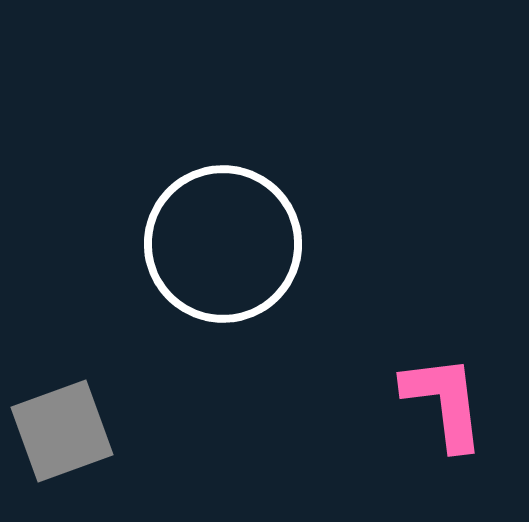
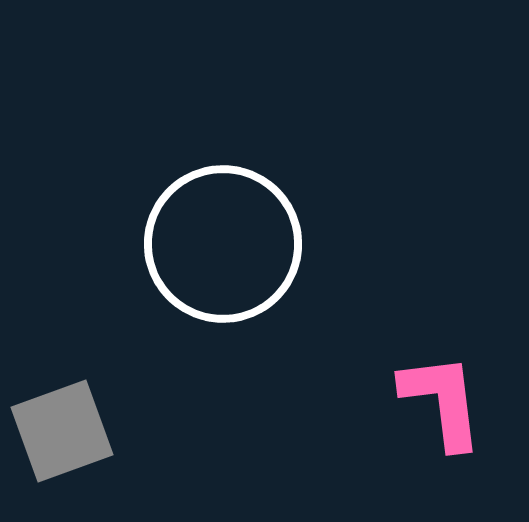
pink L-shape: moved 2 px left, 1 px up
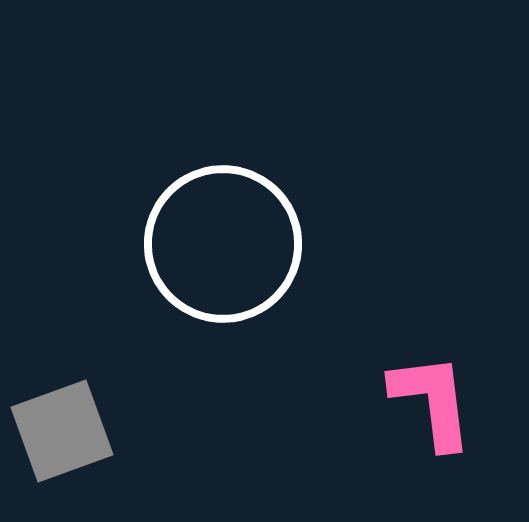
pink L-shape: moved 10 px left
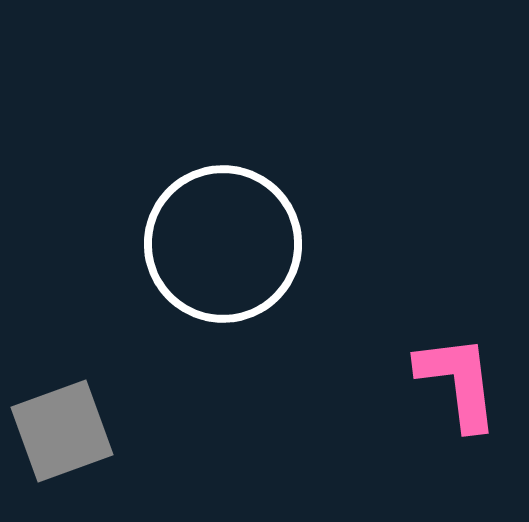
pink L-shape: moved 26 px right, 19 px up
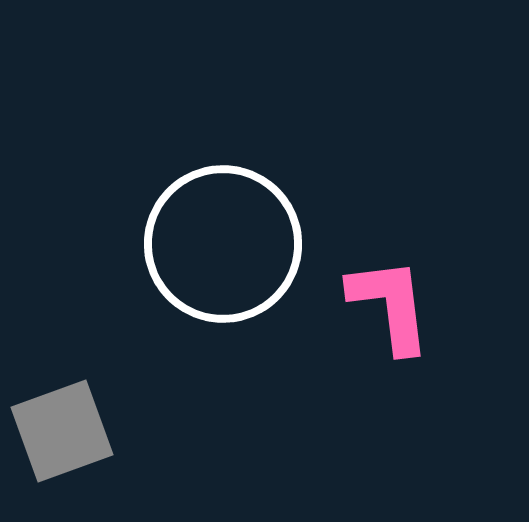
pink L-shape: moved 68 px left, 77 px up
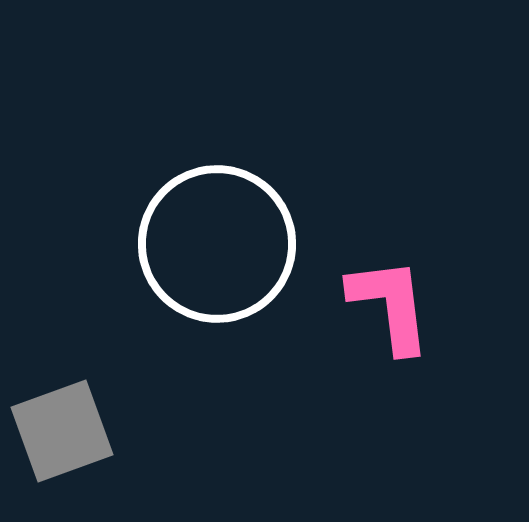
white circle: moved 6 px left
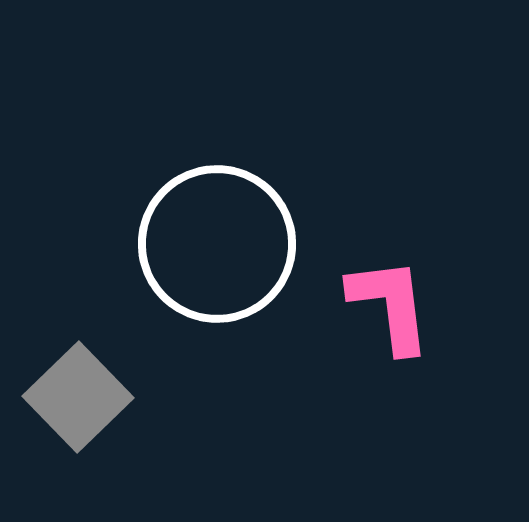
gray square: moved 16 px right, 34 px up; rotated 24 degrees counterclockwise
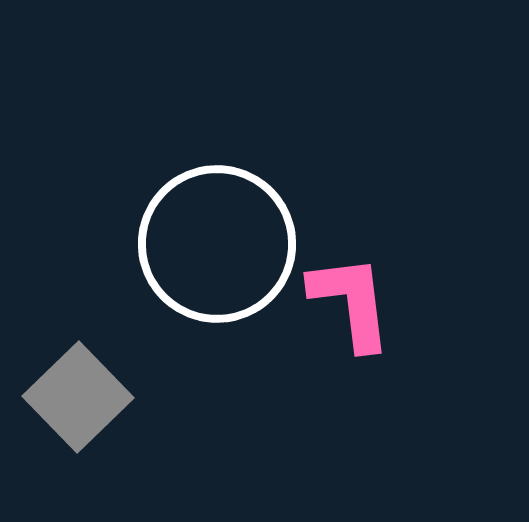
pink L-shape: moved 39 px left, 3 px up
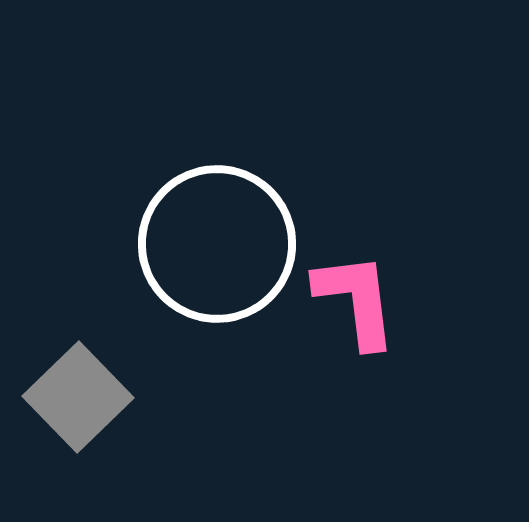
pink L-shape: moved 5 px right, 2 px up
